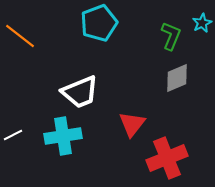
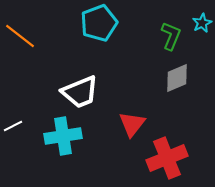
white line: moved 9 px up
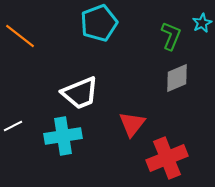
white trapezoid: moved 1 px down
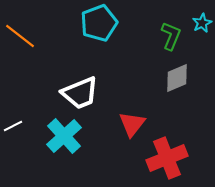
cyan cross: moved 1 px right; rotated 33 degrees counterclockwise
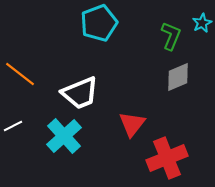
orange line: moved 38 px down
gray diamond: moved 1 px right, 1 px up
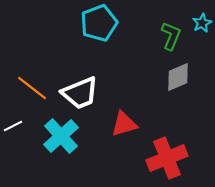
orange line: moved 12 px right, 14 px down
red triangle: moved 8 px left; rotated 36 degrees clockwise
cyan cross: moved 3 px left
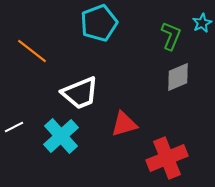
orange line: moved 37 px up
white line: moved 1 px right, 1 px down
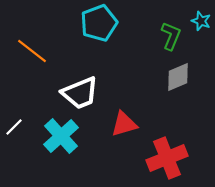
cyan star: moved 1 px left, 2 px up; rotated 24 degrees counterclockwise
white line: rotated 18 degrees counterclockwise
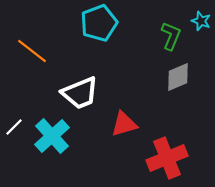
cyan cross: moved 9 px left
